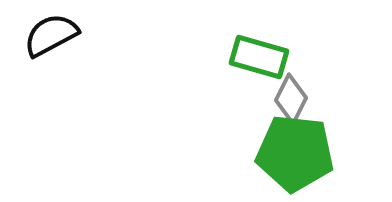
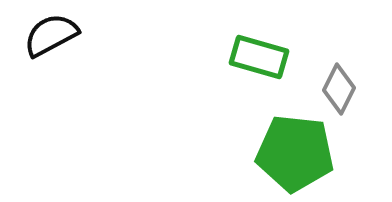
gray diamond: moved 48 px right, 10 px up
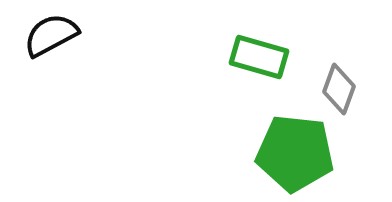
gray diamond: rotated 6 degrees counterclockwise
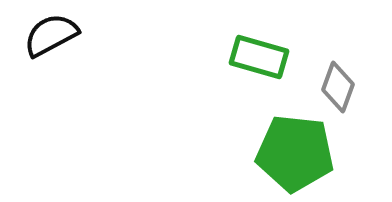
gray diamond: moved 1 px left, 2 px up
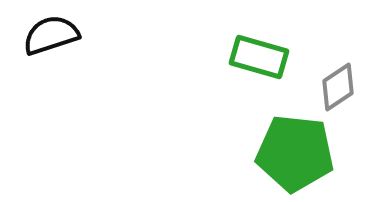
black semicircle: rotated 10 degrees clockwise
gray diamond: rotated 36 degrees clockwise
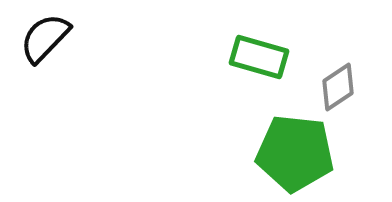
black semicircle: moved 6 px left, 3 px down; rotated 28 degrees counterclockwise
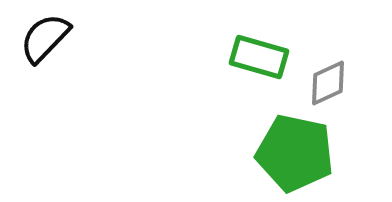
gray diamond: moved 10 px left, 4 px up; rotated 9 degrees clockwise
green pentagon: rotated 6 degrees clockwise
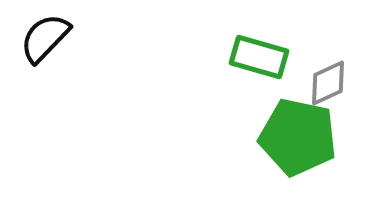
green pentagon: moved 3 px right, 16 px up
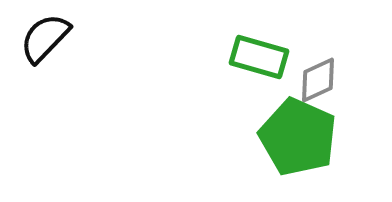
gray diamond: moved 10 px left, 3 px up
green pentagon: rotated 12 degrees clockwise
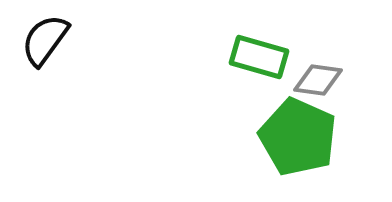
black semicircle: moved 2 px down; rotated 8 degrees counterclockwise
gray diamond: rotated 33 degrees clockwise
